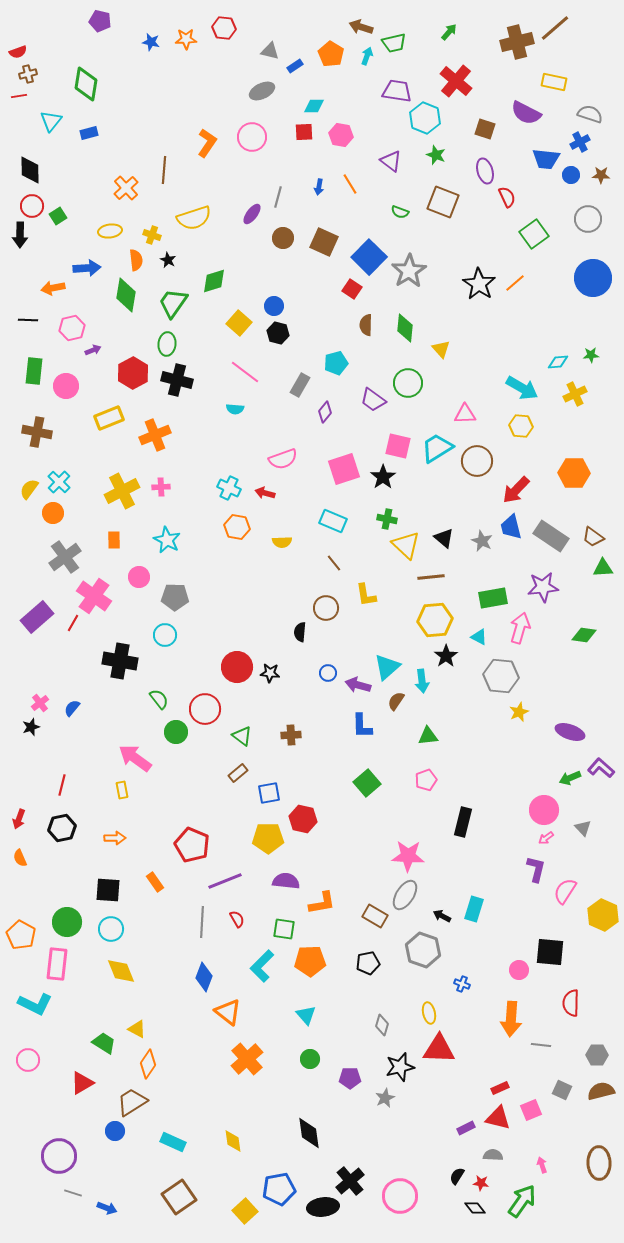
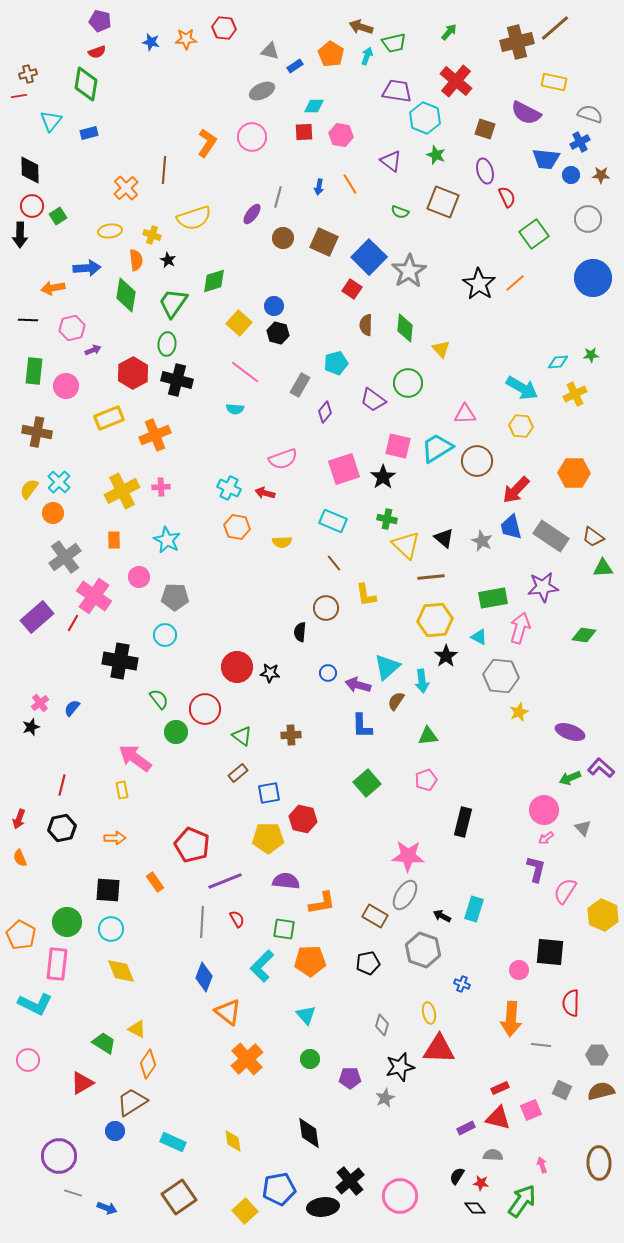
red semicircle at (18, 52): moved 79 px right
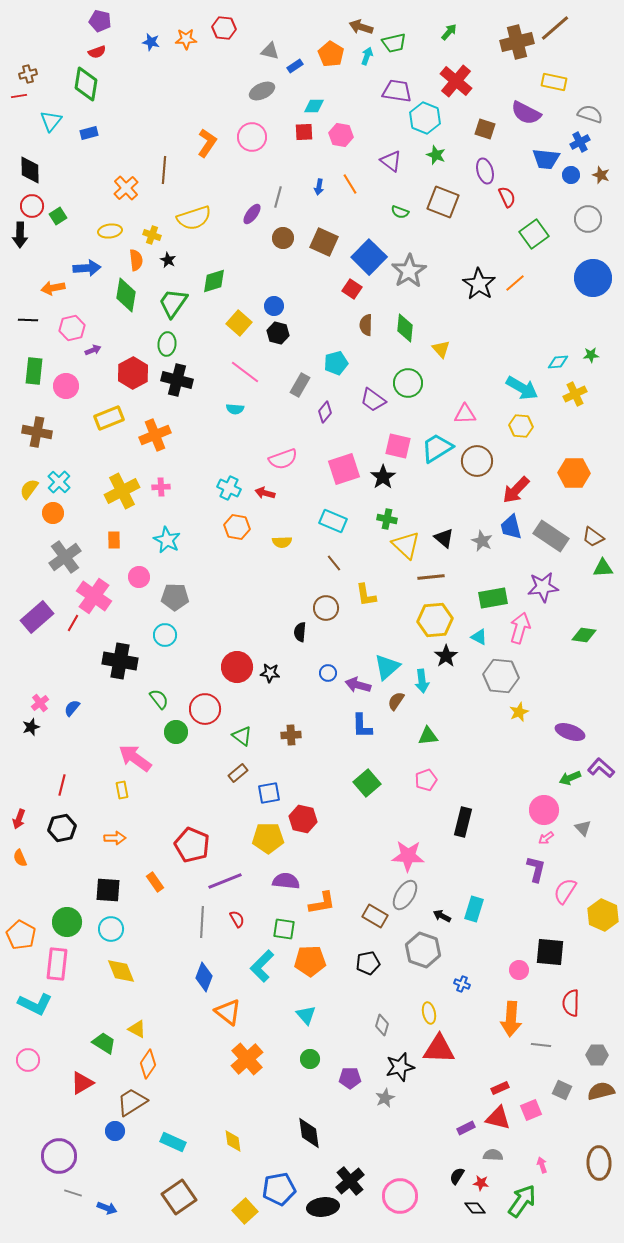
brown star at (601, 175): rotated 18 degrees clockwise
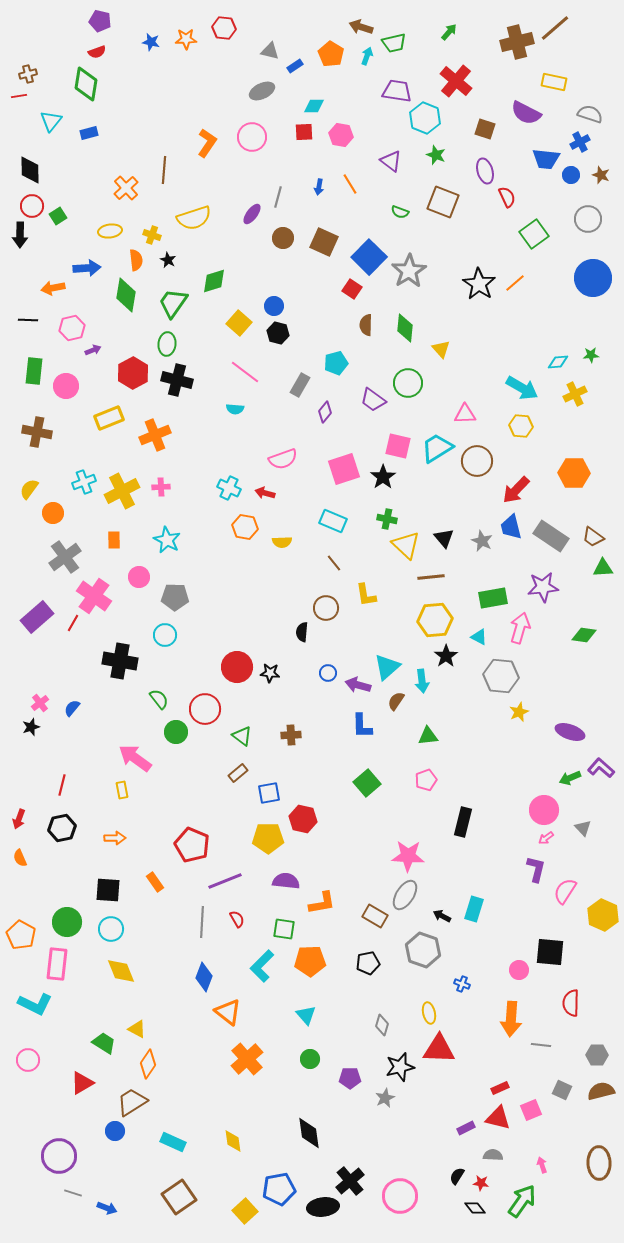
cyan cross at (59, 482): moved 25 px right; rotated 25 degrees clockwise
orange hexagon at (237, 527): moved 8 px right
black triangle at (444, 538): rotated 10 degrees clockwise
black semicircle at (300, 632): moved 2 px right
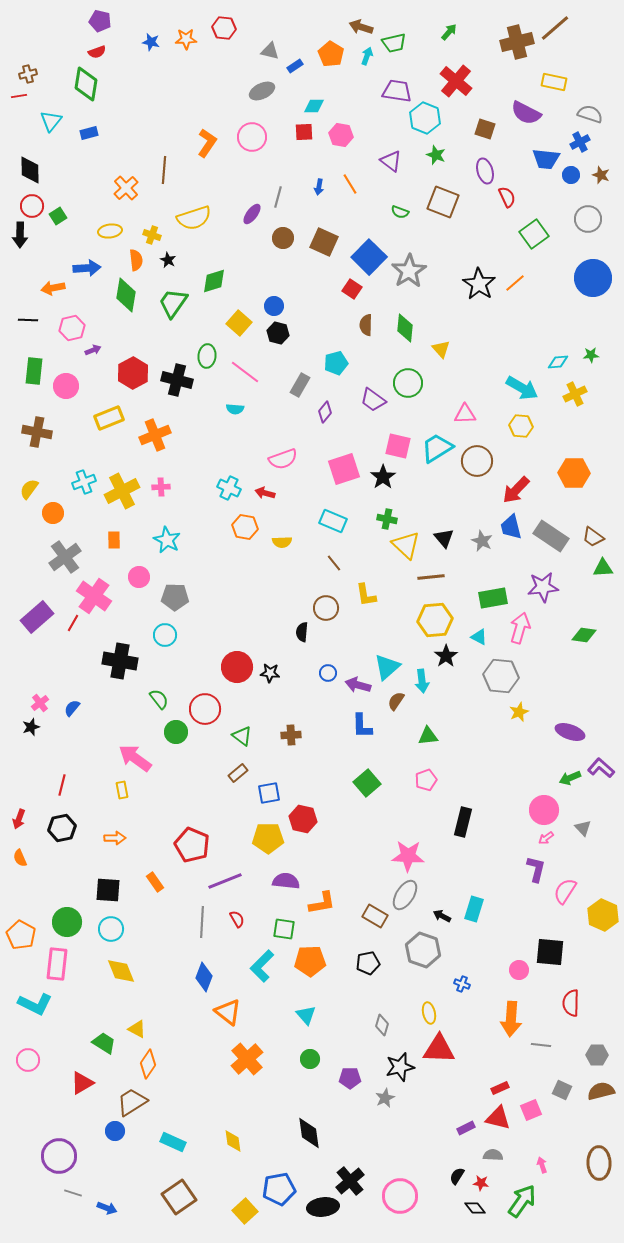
green ellipse at (167, 344): moved 40 px right, 12 px down
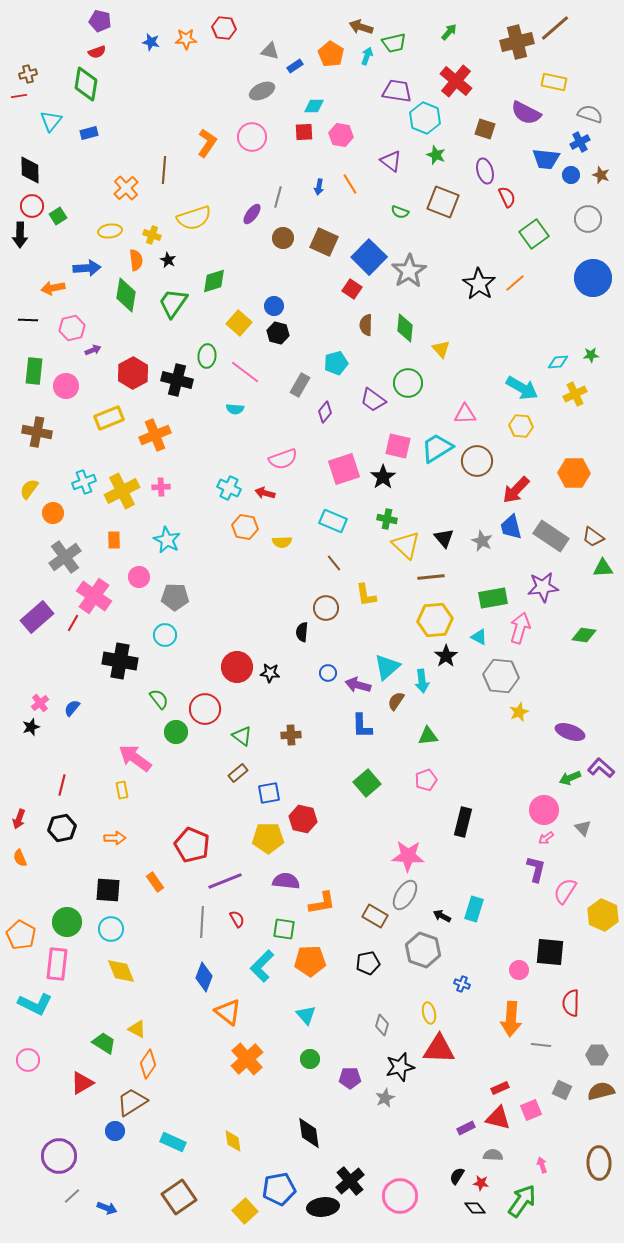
gray line at (73, 1193): moved 1 px left, 3 px down; rotated 60 degrees counterclockwise
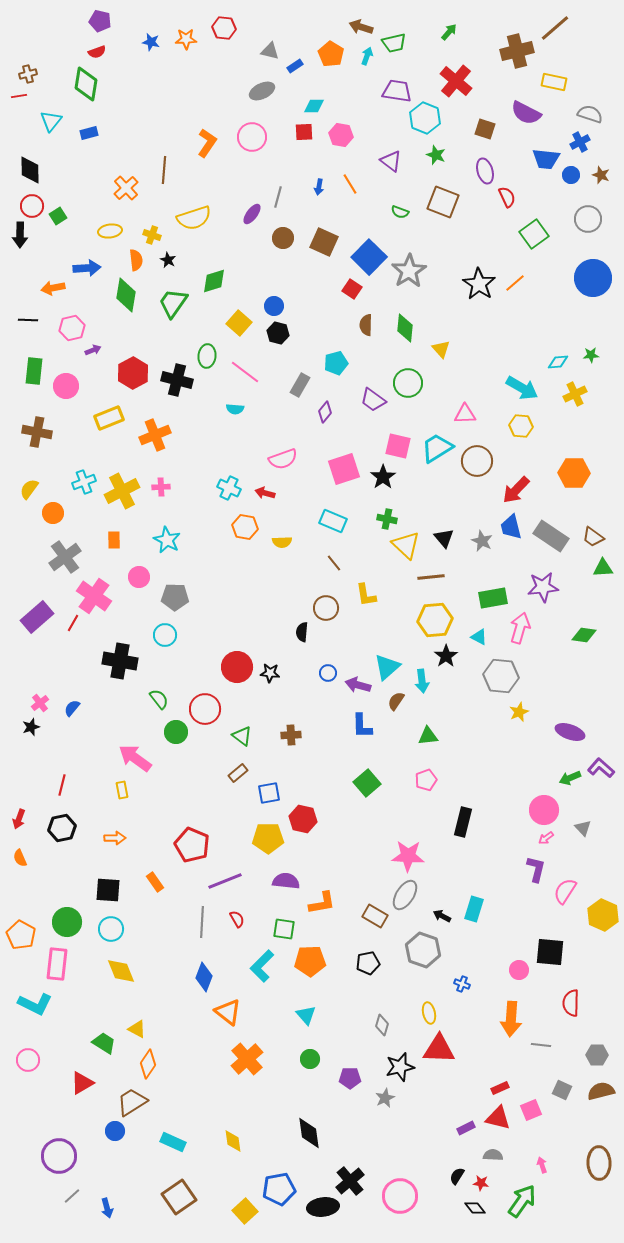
brown cross at (517, 42): moved 9 px down
blue arrow at (107, 1208): rotated 54 degrees clockwise
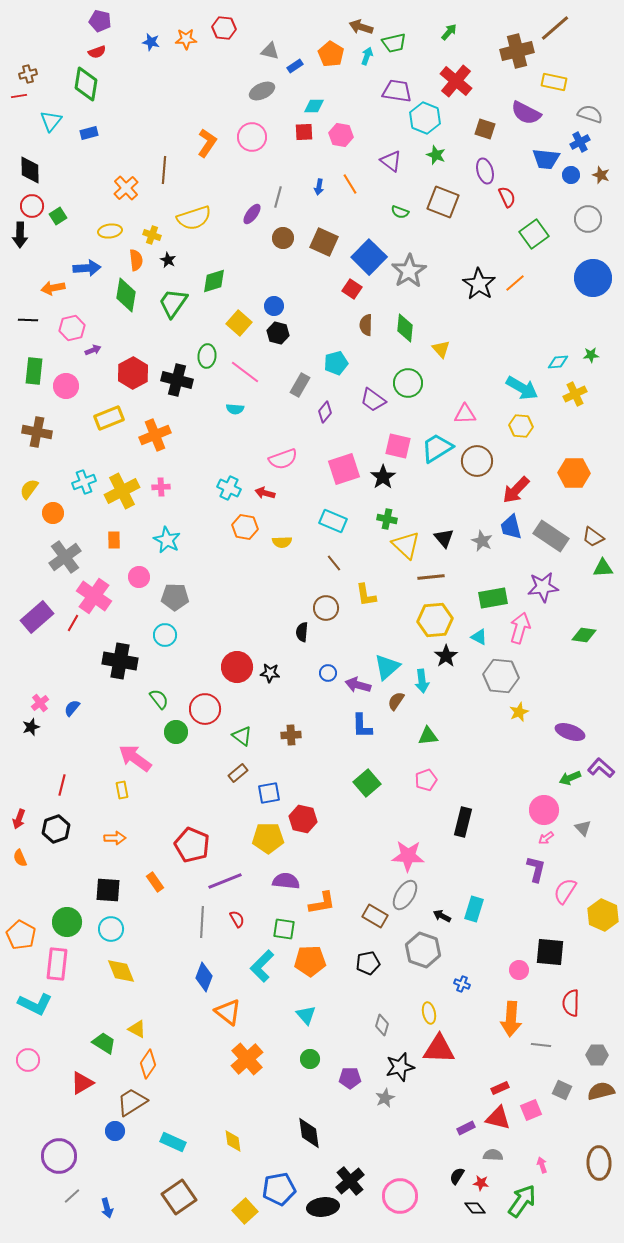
black hexagon at (62, 828): moved 6 px left, 1 px down; rotated 8 degrees counterclockwise
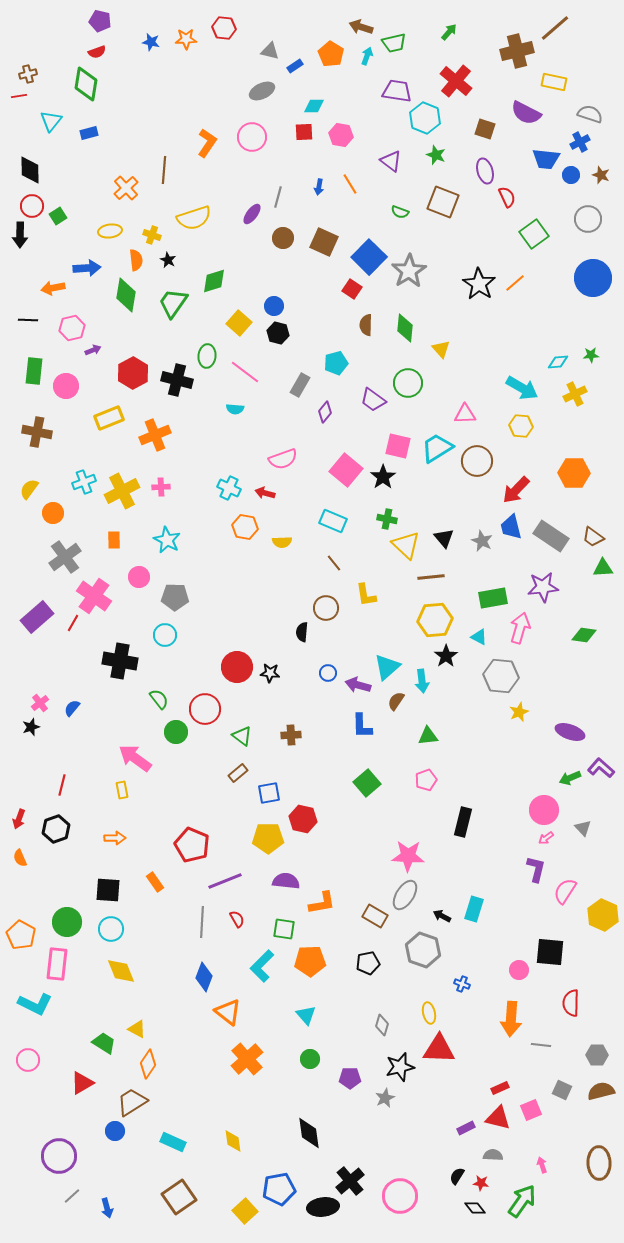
pink square at (344, 469): moved 2 px right, 1 px down; rotated 32 degrees counterclockwise
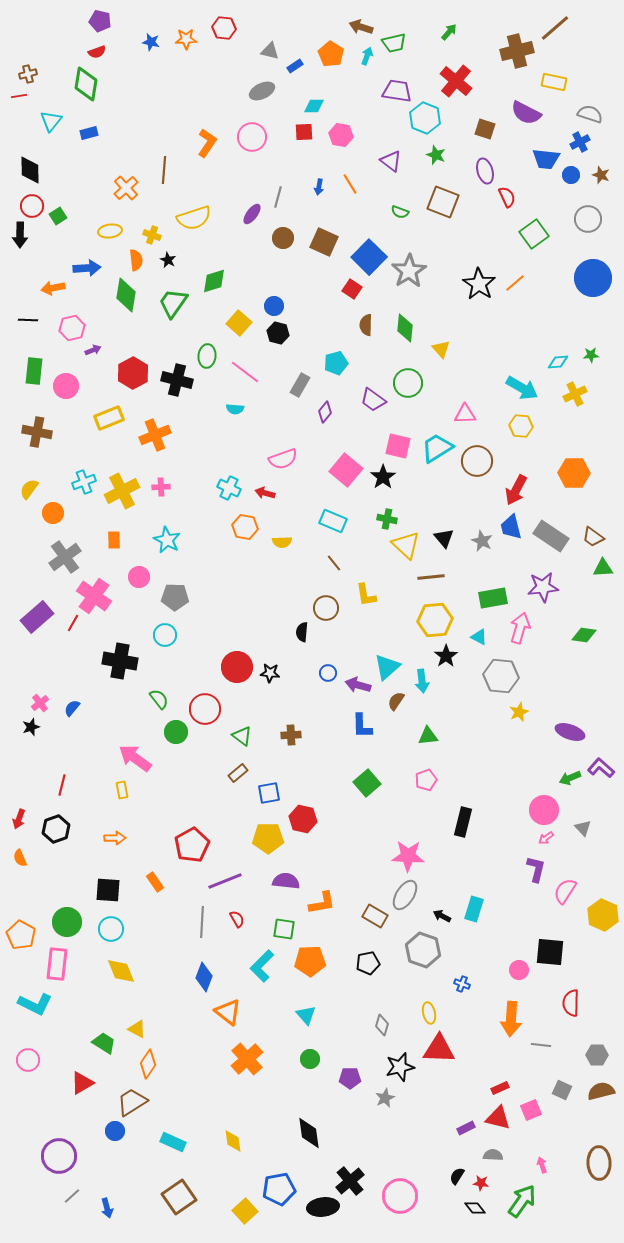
red arrow at (516, 490): rotated 16 degrees counterclockwise
red pentagon at (192, 845): rotated 20 degrees clockwise
